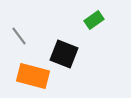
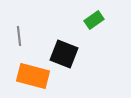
gray line: rotated 30 degrees clockwise
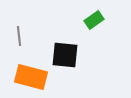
black square: moved 1 px right, 1 px down; rotated 16 degrees counterclockwise
orange rectangle: moved 2 px left, 1 px down
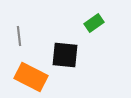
green rectangle: moved 3 px down
orange rectangle: rotated 12 degrees clockwise
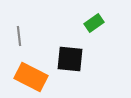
black square: moved 5 px right, 4 px down
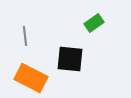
gray line: moved 6 px right
orange rectangle: moved 1 px down
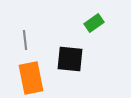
gray line: moved 4 px down
orange rectangle: rotated 52 degrees clockwise
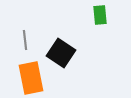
green rectangle: moved 6 px right, 8 px up; rotated 60 degrees counterclockwise
black square: moved 9 px left, 6 px up; rotated 28 degrees clockwise
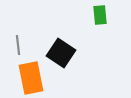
gray line: moved 7 px left, 5 px down
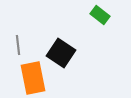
green rectangle: rotated 48 degrees counterclockwise
orange rectangle: moved 2 px right
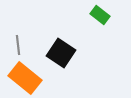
orange rectangle: moved 8 px left; rotated 40 degrees counterclockwise
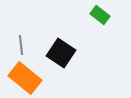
gray line: moved 3 px right
